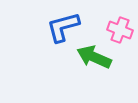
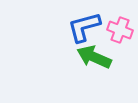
blue L-shape: moved 21 px right
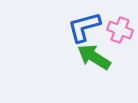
green arrow: rotated 8 degrees clockwise
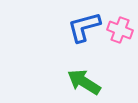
green arrow: moved 10 px left, 25 px down
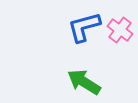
pink cross: rotated 15 degrees clockwise
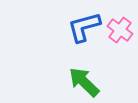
green arrow: rotated 12 degrees clockwise
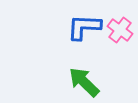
blue L-shape: rotated 18 degrees clockwise
